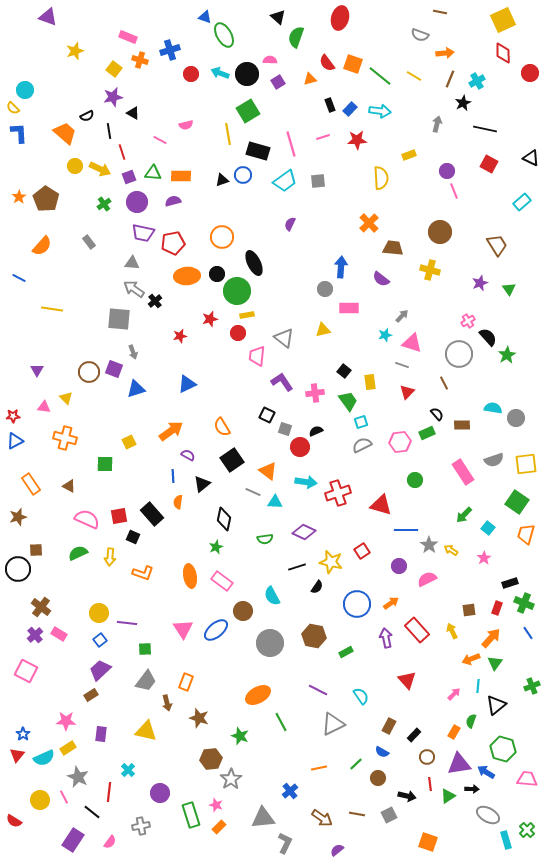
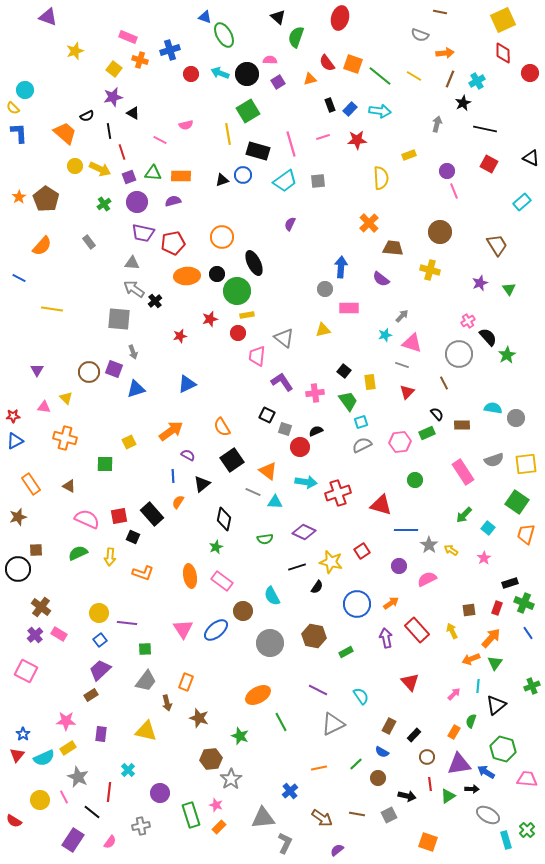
orange semicircle at (178, 502): rotated 24 degrees clockwise
red triangle at (407, 680): moved 3 px right, 2 px down
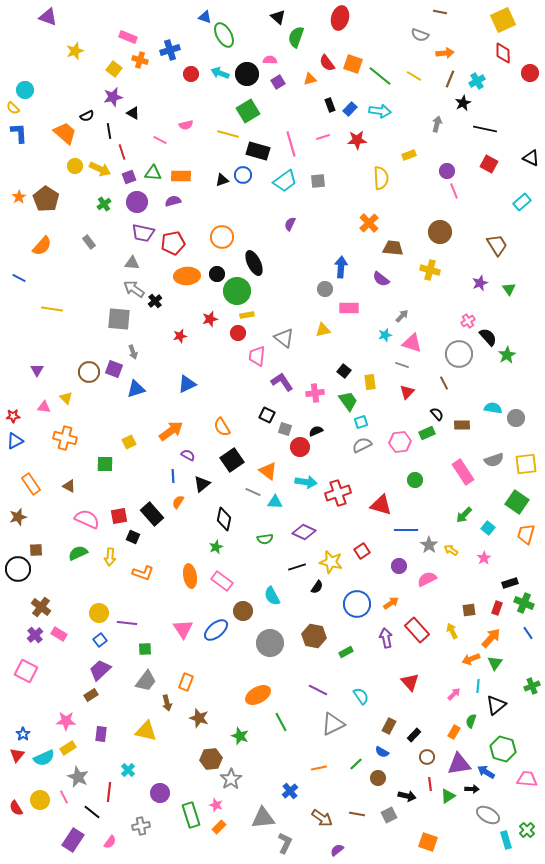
yellow line at (228, 134): rotated 65 degrees counterclockwise
red semicircle at (14, 821): moved 2 px right, 13 px up; rotated 28 degrees clockwise
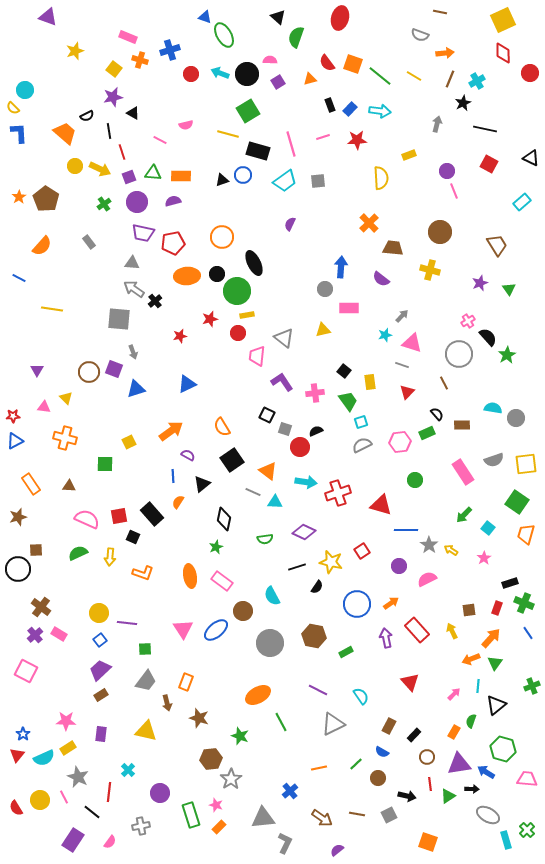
brown triangle at (69, 486): rotated 24 degrees counterclockwise
brown rectangle at (91, 695): moved 10 px right
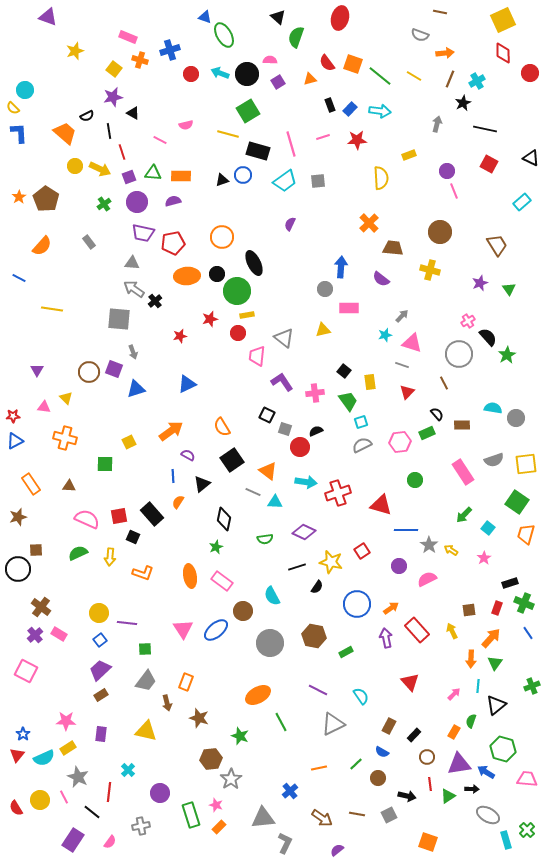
orange arrow at (391, 603): moved 5 px down
orange arrow at (471, 659): rotated 66 degrees counterclockwise
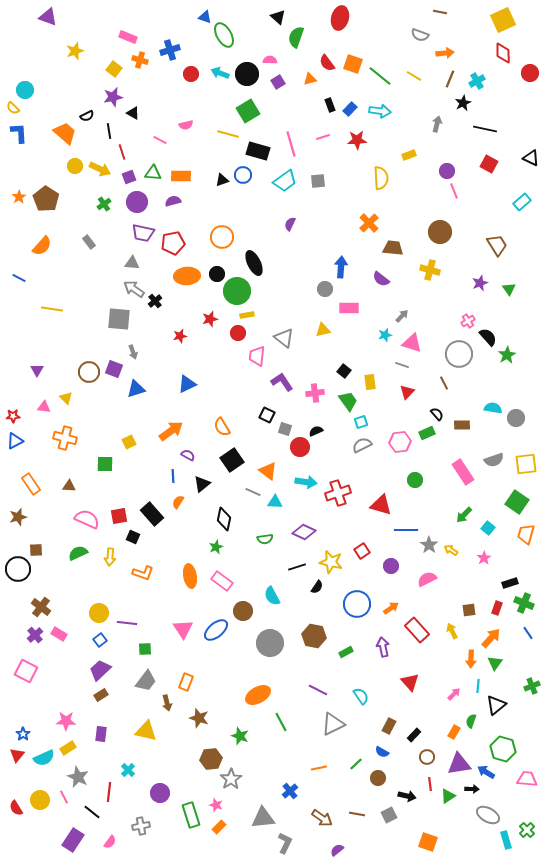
purple circle at (399, 566): moved 8 px left
purple arrow at (386, 638): moved 3 px left, 9 px down
